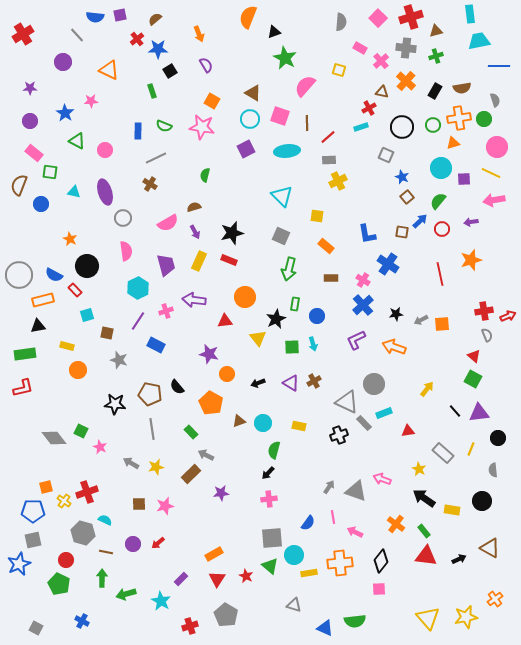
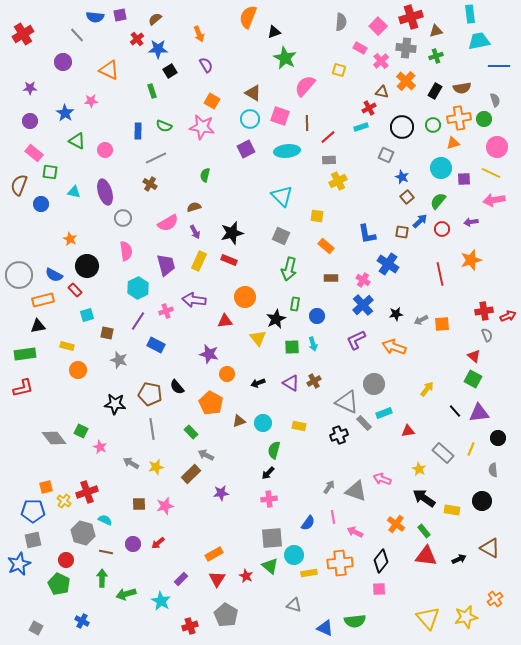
pink square at (378, 18): moved 8 px down
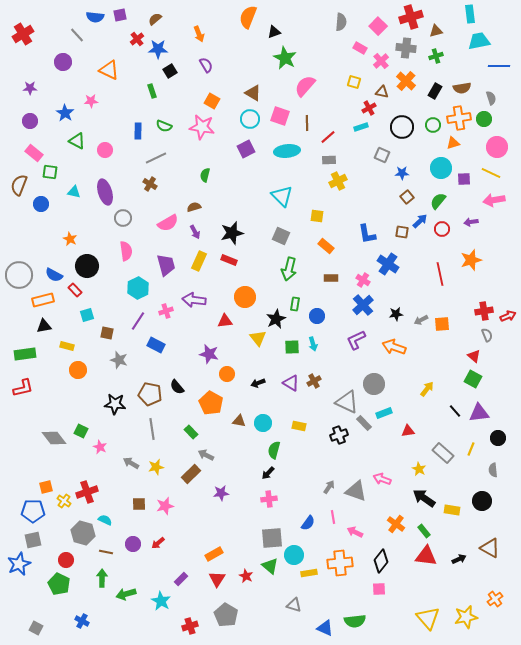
yellow square at (339, 70): moved 15 px right, 12 px down
gray semicircle at (495, 100): moved 4 px left, 2 px up
gray square at (386, 155): moved 4 px left
blue star at (402, 177): moved 4 px up; rotated 24 degrees counterclockwise
black triangle at (38, 326): moved 6 px right
brown triangle at (239, 421): rotated 32 degrees clockwise
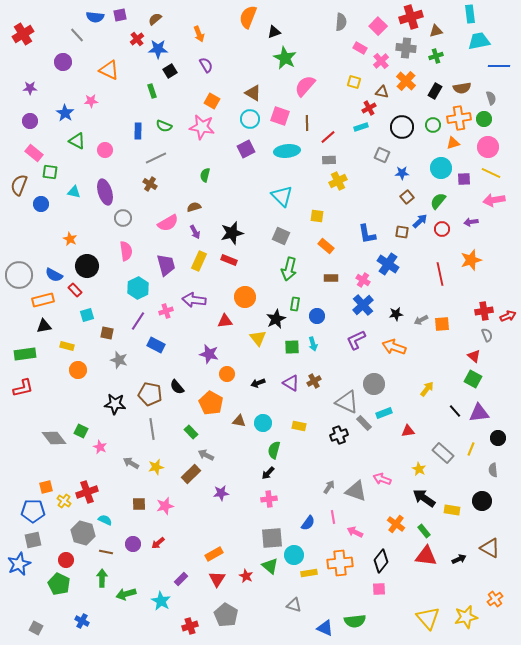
pink circle at (497, 147): moved 9 px left
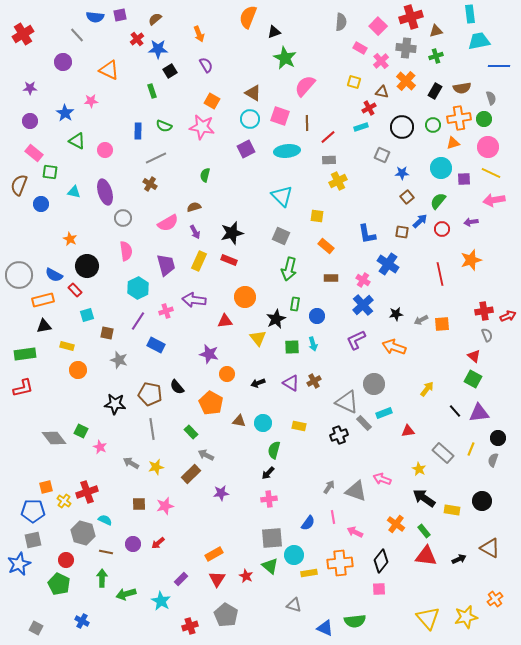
gray semicircle at (493, 470): moved 10 px up; rotated 24 degrees clockwise
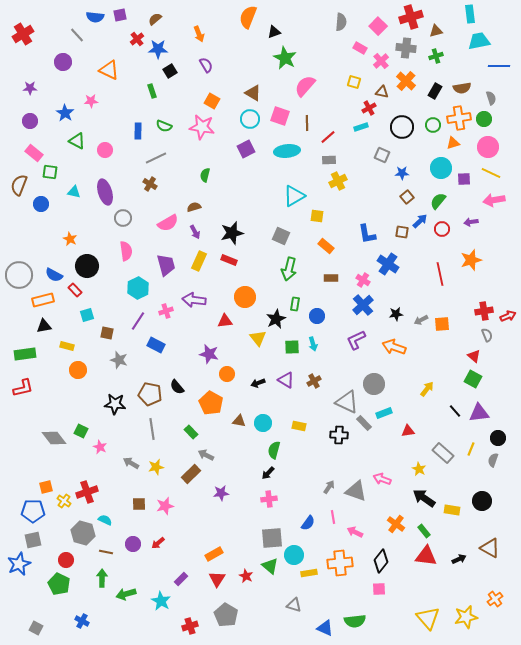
cyan triangle at (282, 196): moved 12 px right; rotated 45 degrees clockwise
purple triangle at (291, 383): moved 5 px left, 3 px up
black cross at (339, 435): rotated 24 degrees clockwise
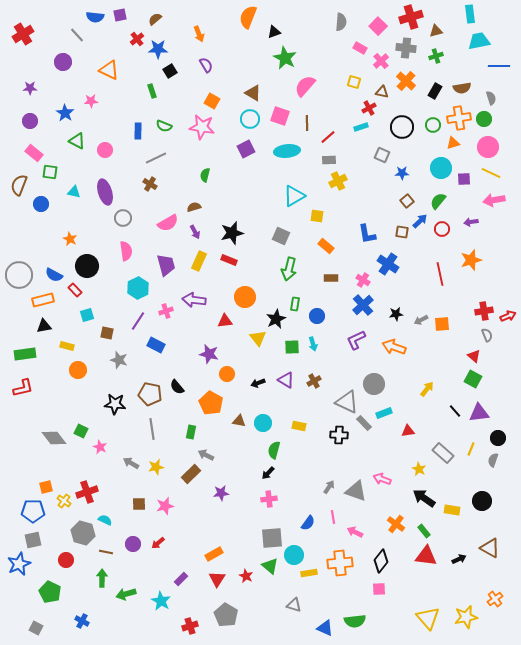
brown square at (407, 197): moved 4 px down
green rectangle at (191, 432): rotated 56 degrees clockwise
green pentagon at (59, 584): moved 9 px left, 8 px down
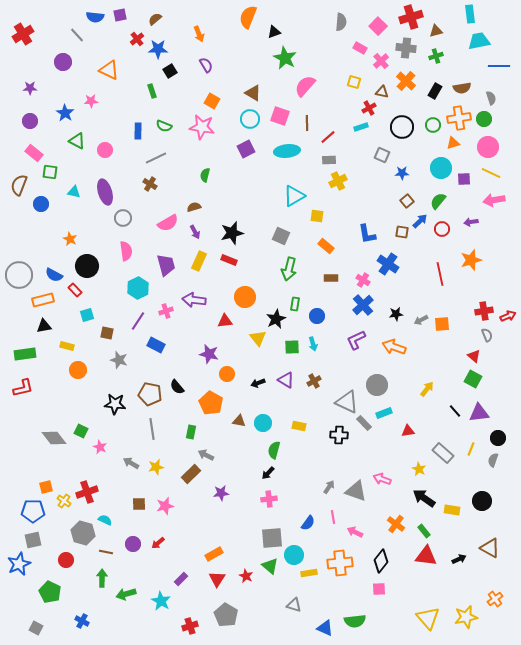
gray circle at (374, 384): moved 3 px right, 1 px down
